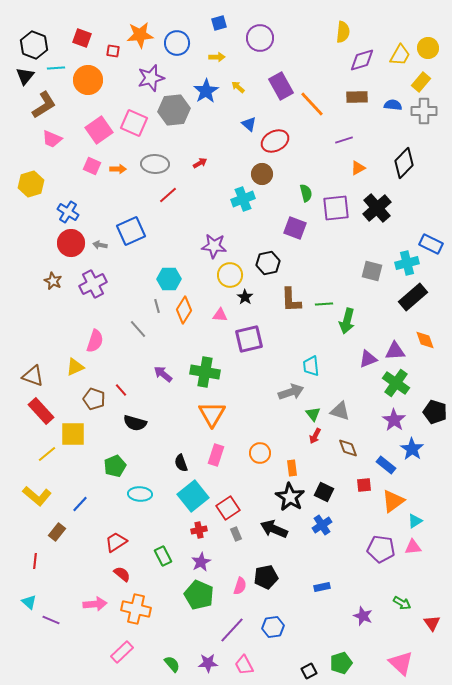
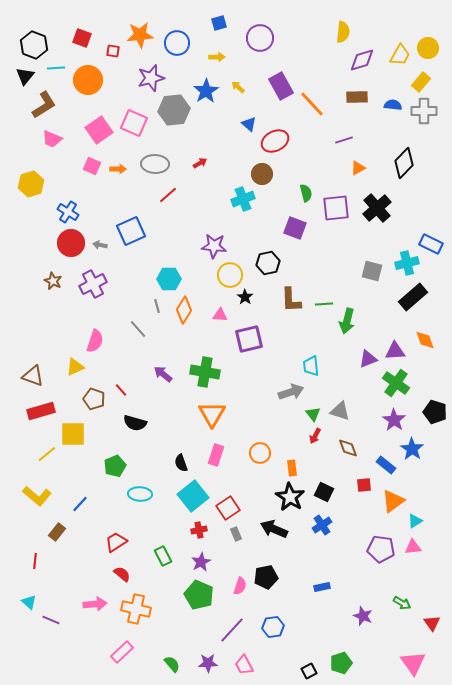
red rectangle at (41, 411): rotated 64 degrees counterclockwise
pink triangle at (401, 663): moved 12 px right; rotated 12 degrees clockwise
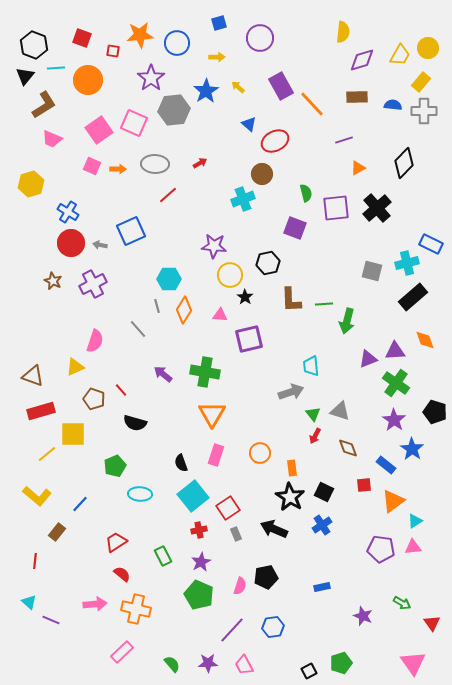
purple star at (151, 78): rotated 20 degrees counterclockwise
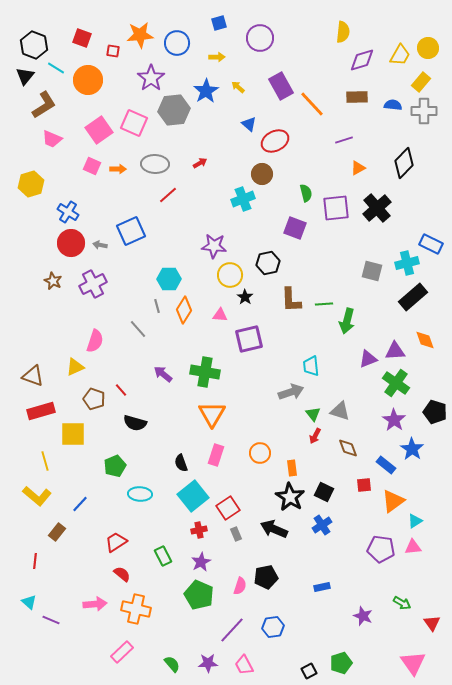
cyan line at (56, 68): rotated 36 degrees clockwise
yellow line at (47, 454): moved 2 px left, 7 px down; rotated 66 degrees counterclockwise
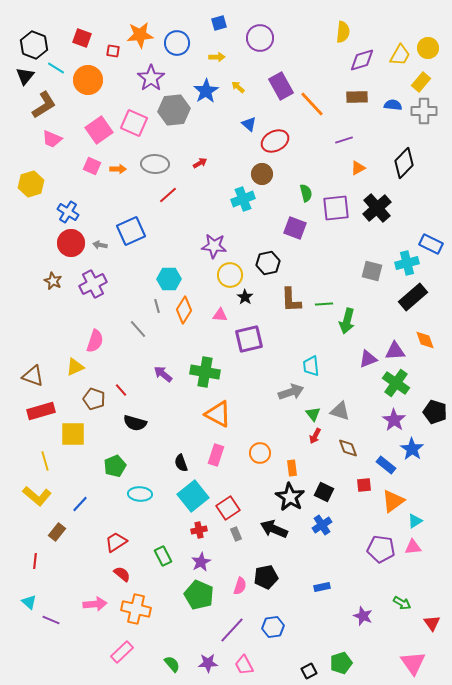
orange triangle at (212, 414): moved 6 px right; rotated 32 degrees counterclockwise
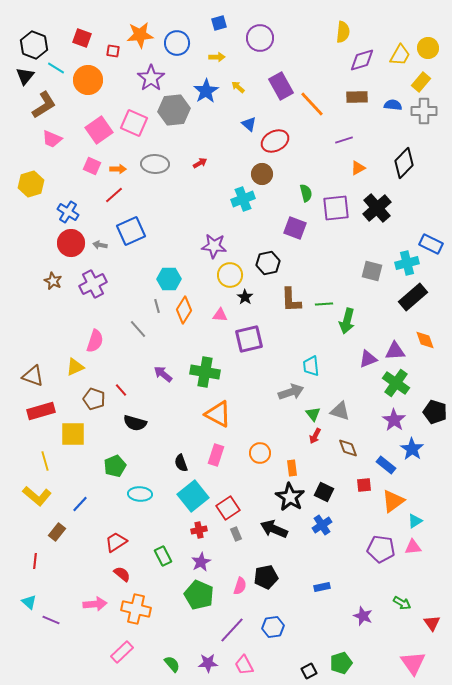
red line at (168, 195): moved 54 px left
